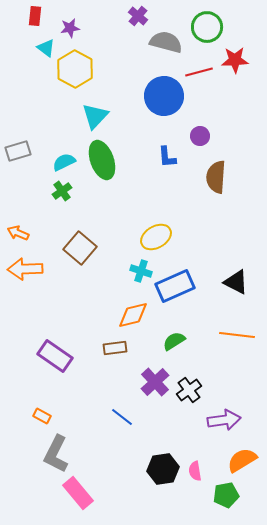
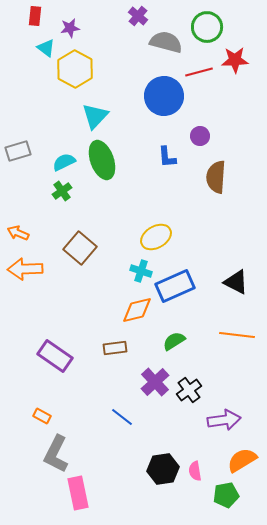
orange diamond at (133, 315): moved 4 px right, 5 px up
pink rectangle at (78, 493): rotated 28 degrees clockwise
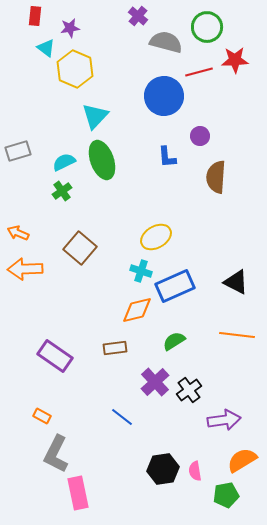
yellow hexagon at (75, 69): rotated 6 degrees counterclockwise
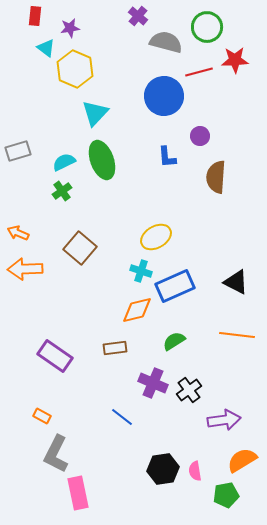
cyan triangle at (95, 116): moved 3 px up
purple cross at (155, 382): moved 2 px left, 1 px down; rotated 24 degrees counterclockwise
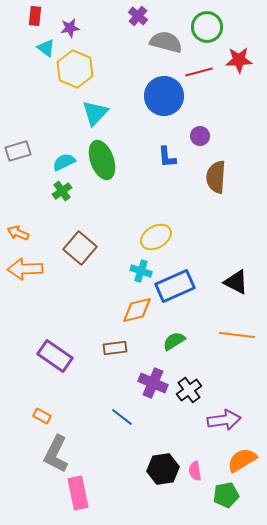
red star at (235, 60): moved 4 px right
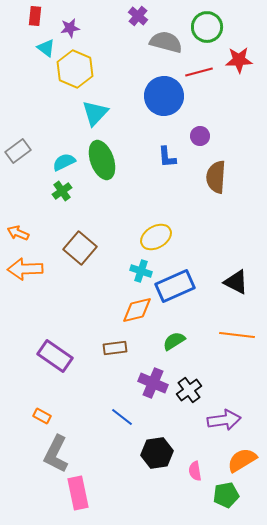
gray rectangle at (18, 151): rotated 20 degrees counterclockwise
black hexagon at (163, 469): moved 6 px left, 16 px up
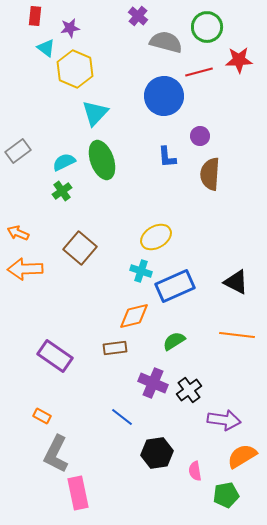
brown semicircle at (216, 177): moved 6 px left, 3 px up
orange diamond at (137, 310): moved 3 px left, 6 px down
purple arrow at (224, 420): rotated 16 degrees clockwise
orange semicircle at (242, 460): moved 4 px up
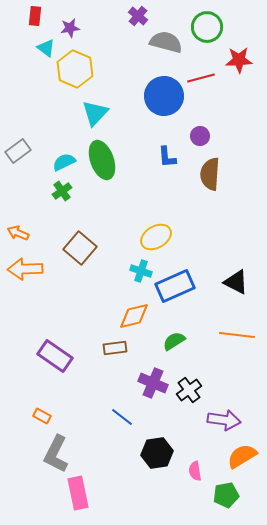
red line at (199, 72): moved 2 px right, 6 px down
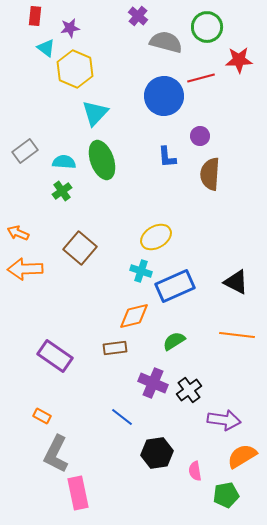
gray rectangle at (18, 151): moved 7 px right
cyan semicircle at (64, 162): rotated 30 degrees clockwise
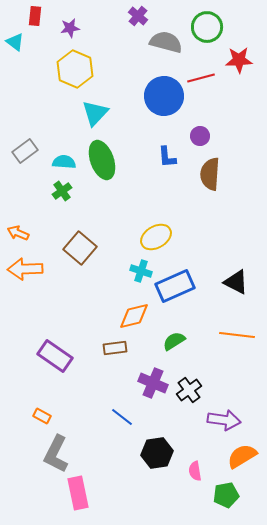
cyan triangle at (46, 48): moved 31 px left, 6 px up
